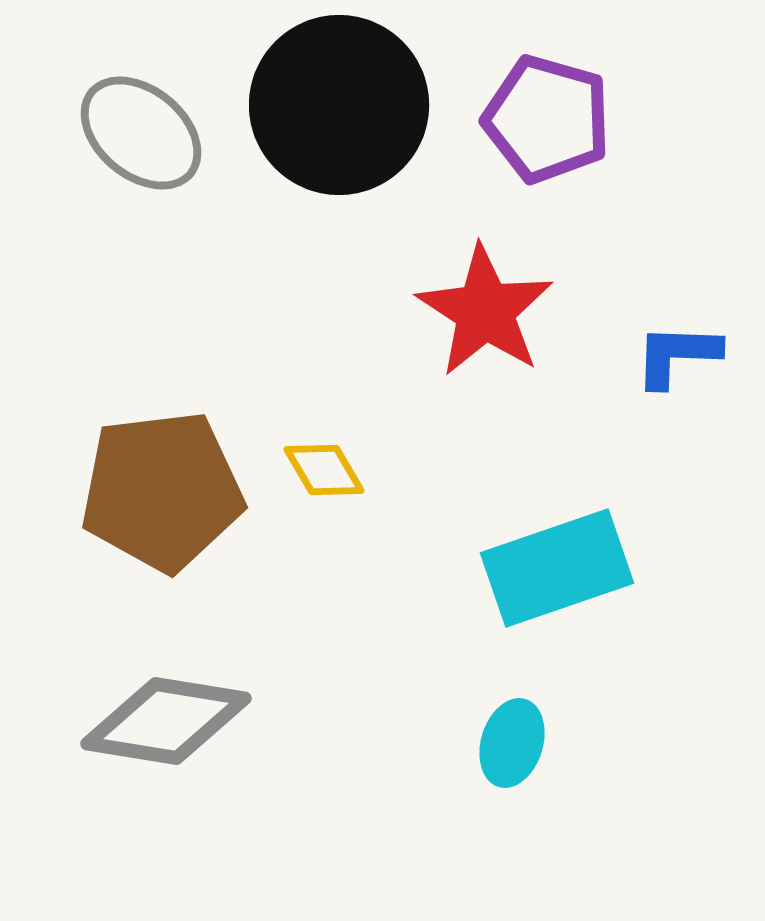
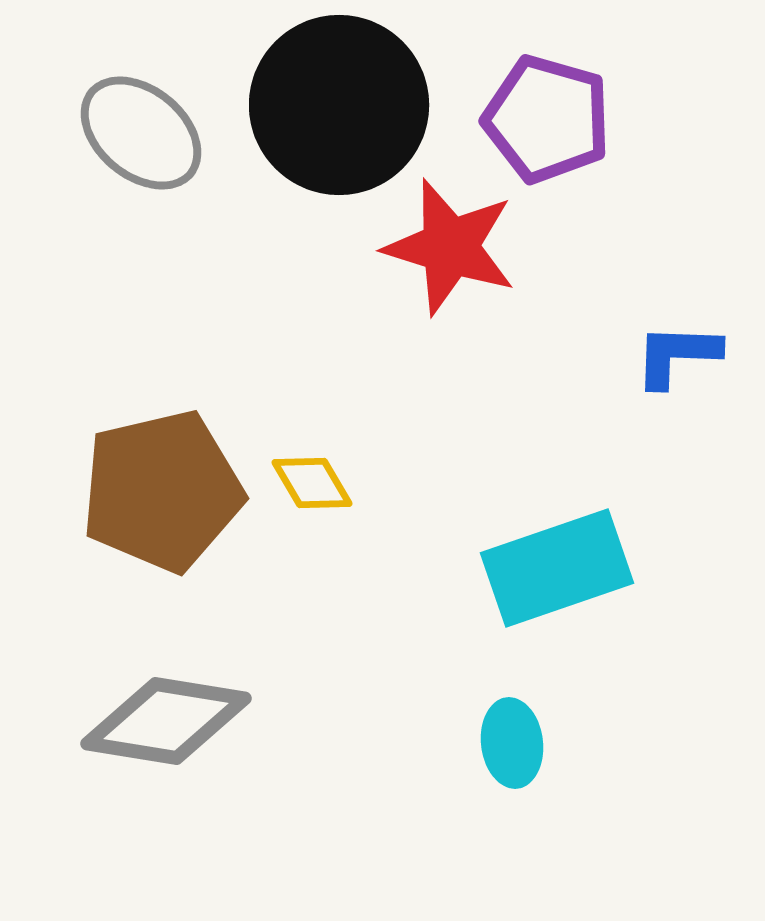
red star: moved 35 px left, 64 px up; rotated 16 degrees counterclockwise
yellow diamond: moved 12 px left, 13 px down
brown pentagon: rotated 6 degrees counterclockwise
cyan ellipse: rotated 24 degrees counterclockwise
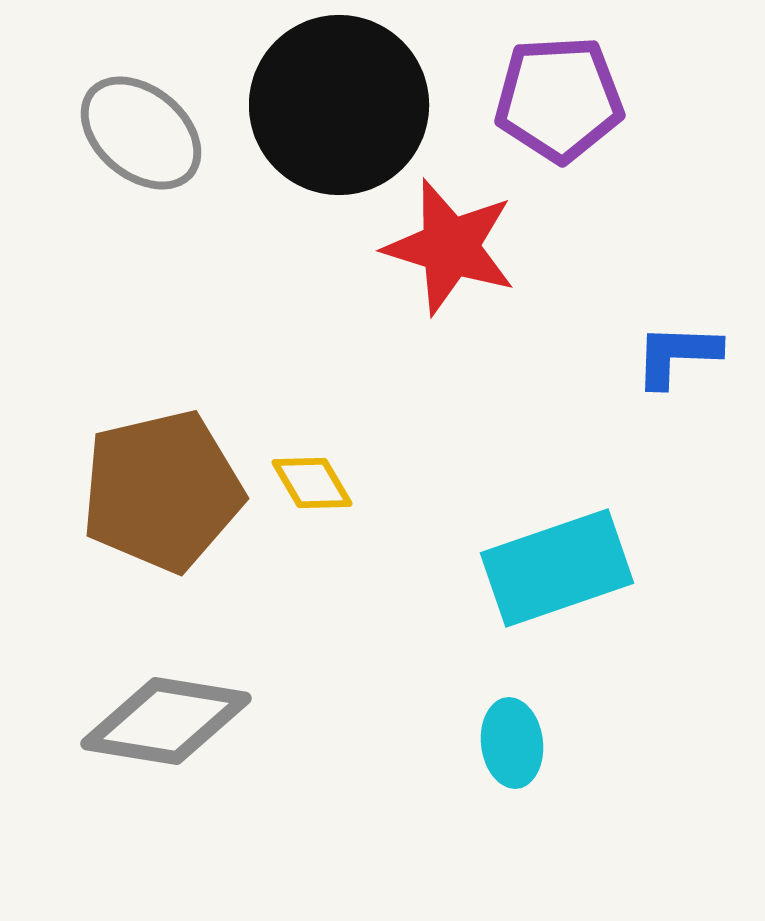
purple pentagon: moved 12 px right, 20 px up; rotated 19 degrees counterclockwise
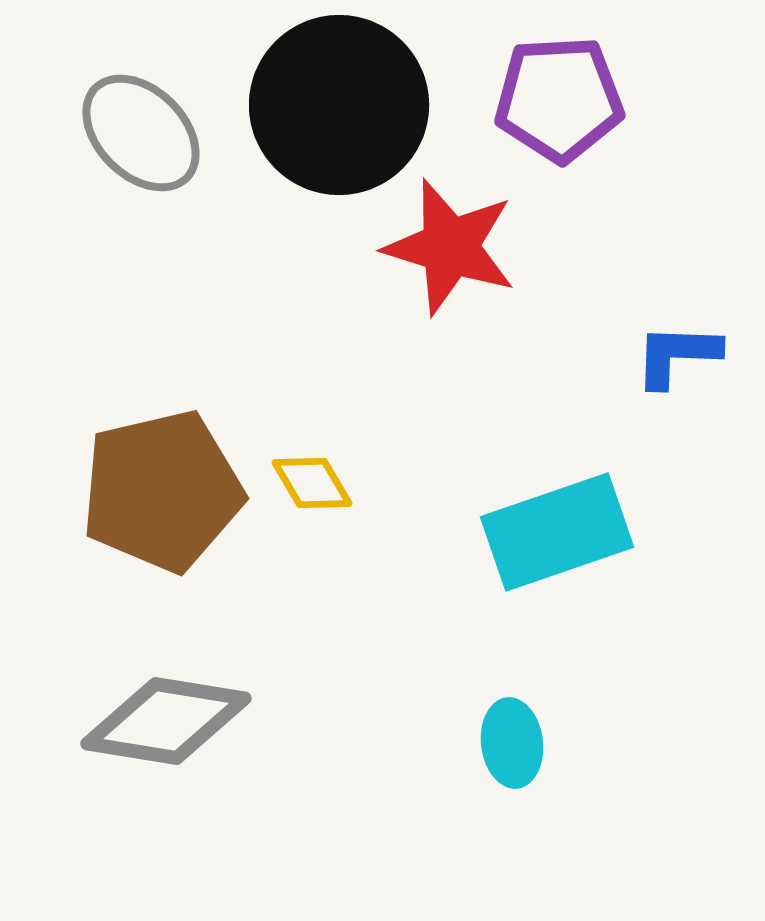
gray ellipse: rotated 5 degrees clockwise
cyan rectangle: moved 36 px up
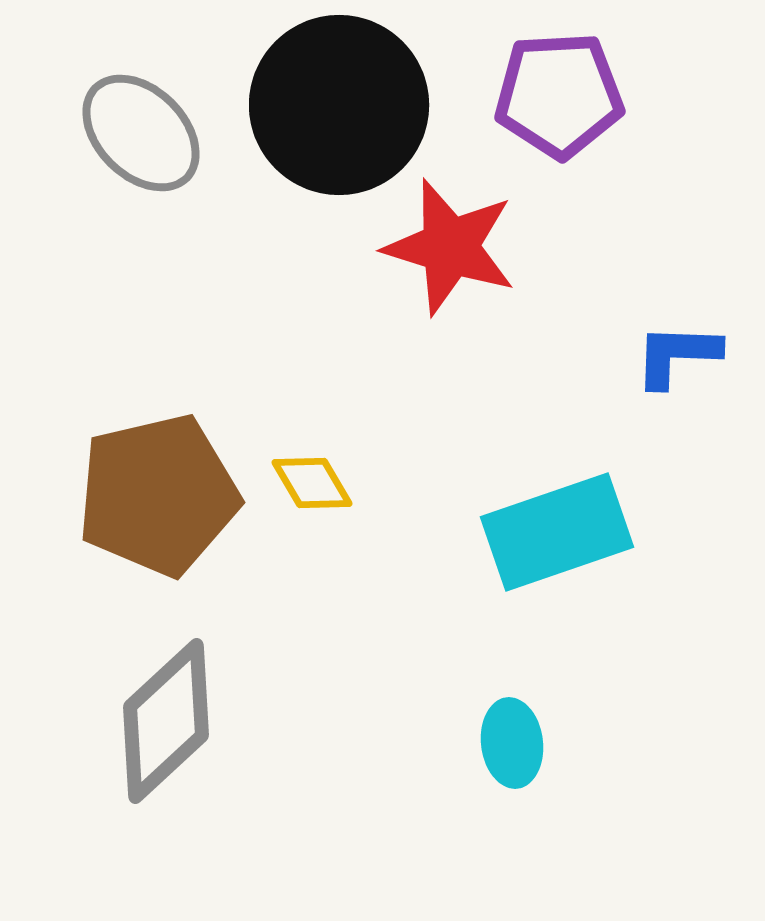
purple pentagon: moved 4 px up
brown pentagon: moved 4 px left, 4 px down
gray diamond: rotated 52 degrees counterclockwise
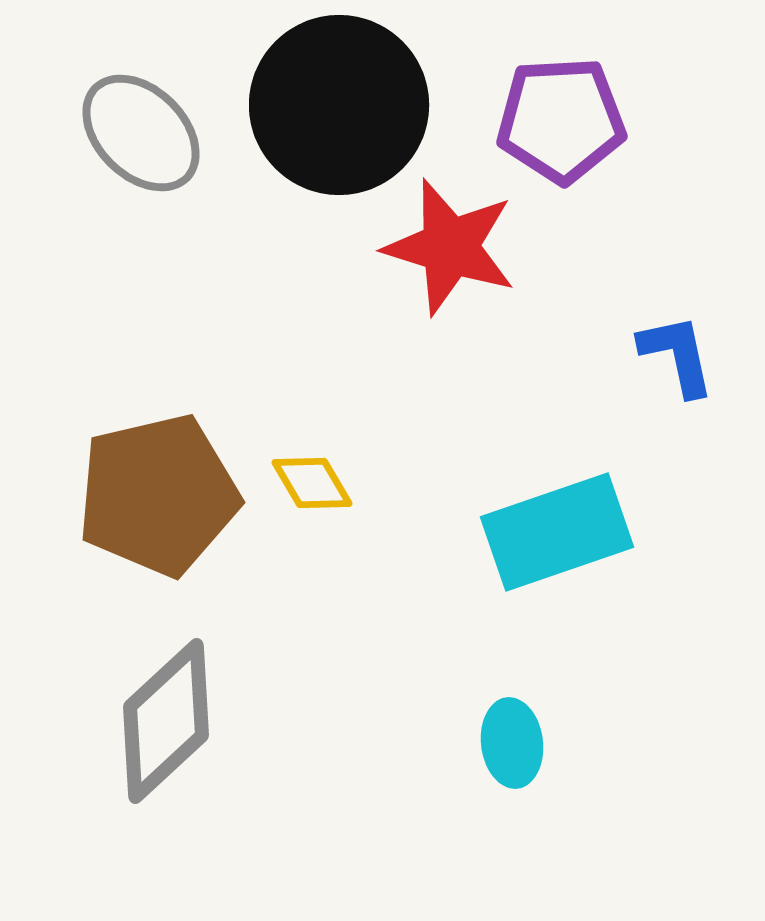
purple pentagon: moved 2 px right, 25 px down
blue L-shape: rotated 76 degrees clockwise
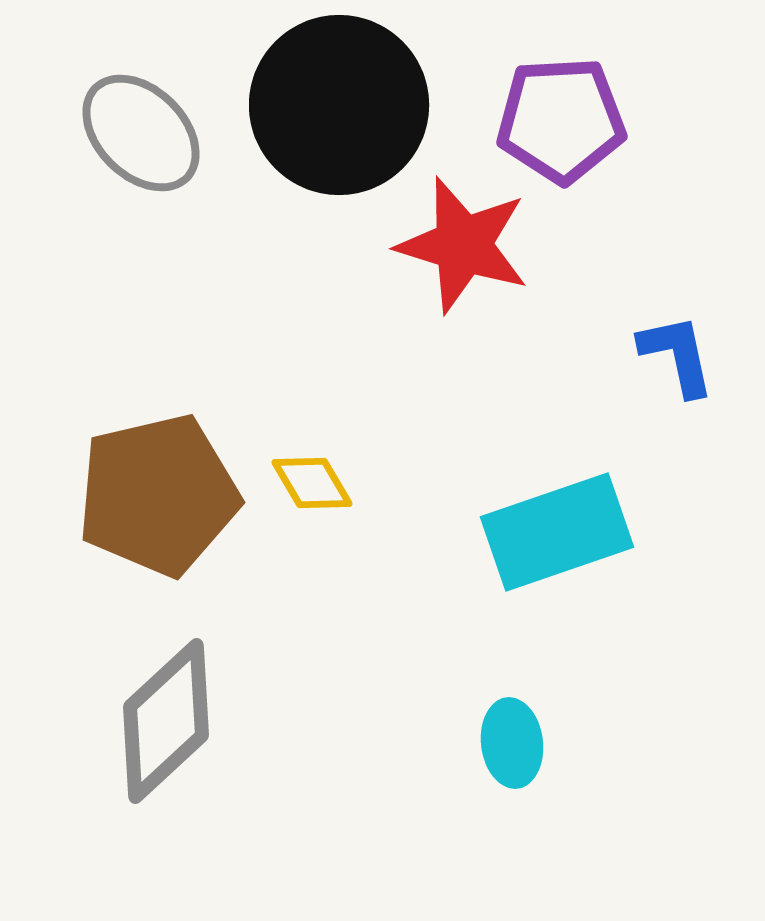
red star: moved 13 px right, 2 px up
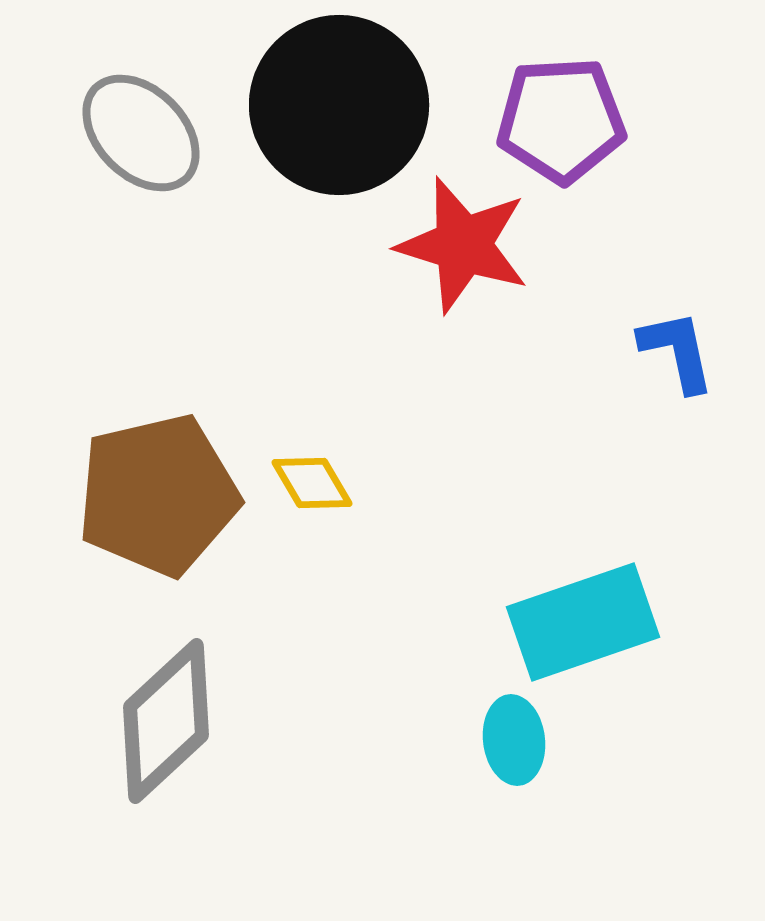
blue L-shape: moved 4 px up
cyan rectangle: moved 26 px right, 90 px down
cyan ellipse: moved 2 px right, 3 px up
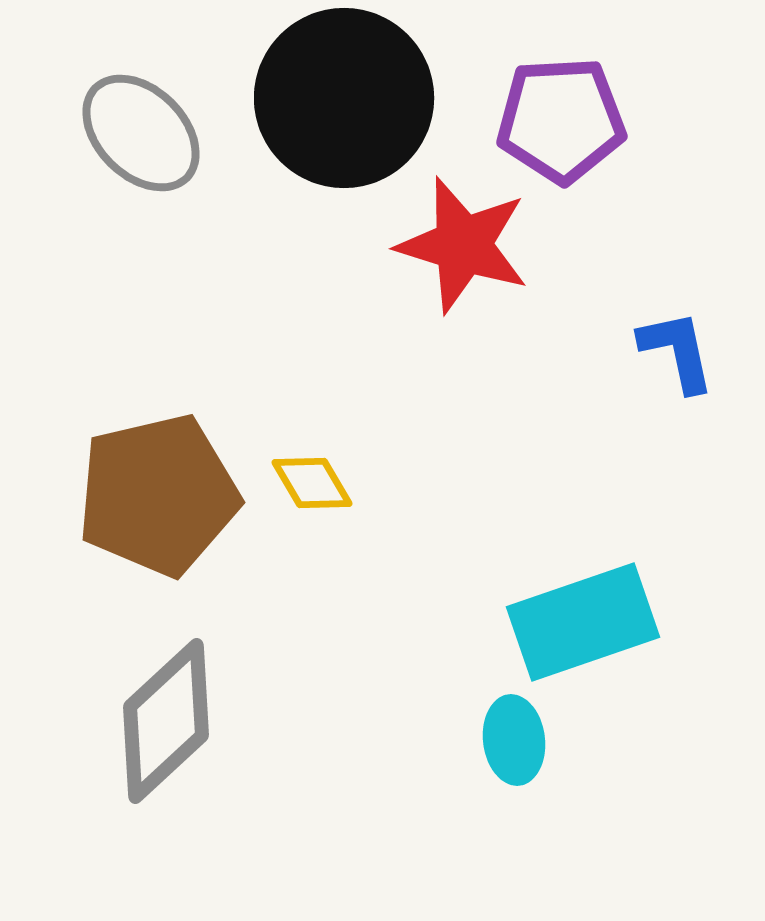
black circle: moved 5 px right, 7 px up
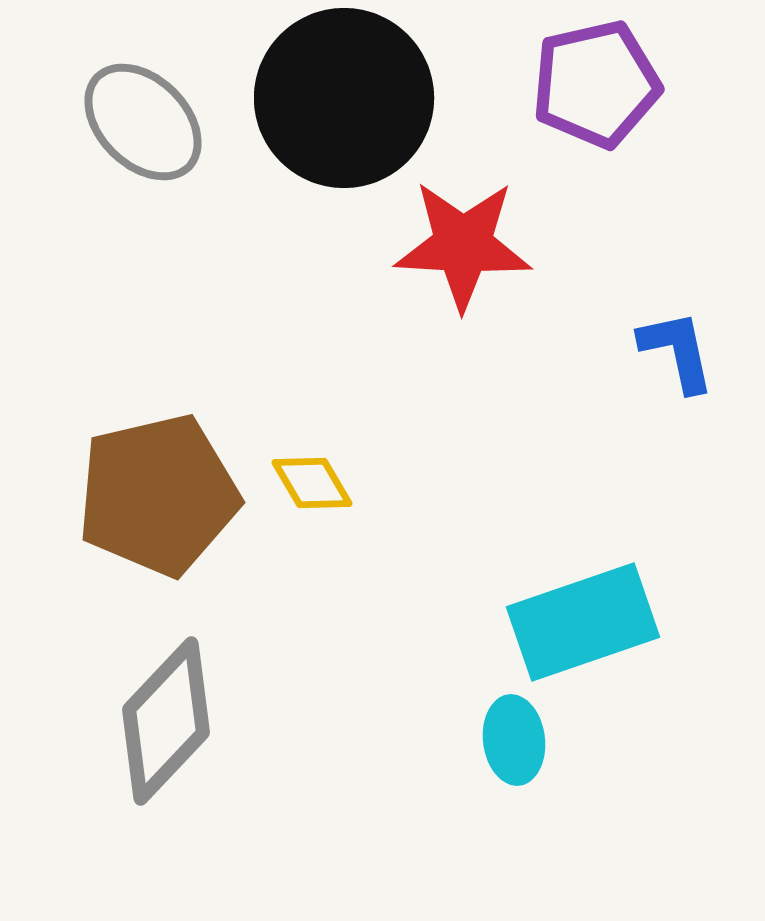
purple pentagon: moved 35 px right, 36 px up; rotated 10 degrees counterclockwise
gray ellipse: moved 2 px right, 11 px up
red star: rotated 14 degrees counterclockwise
gray diamond: rotated 4 degrees counterclockwise
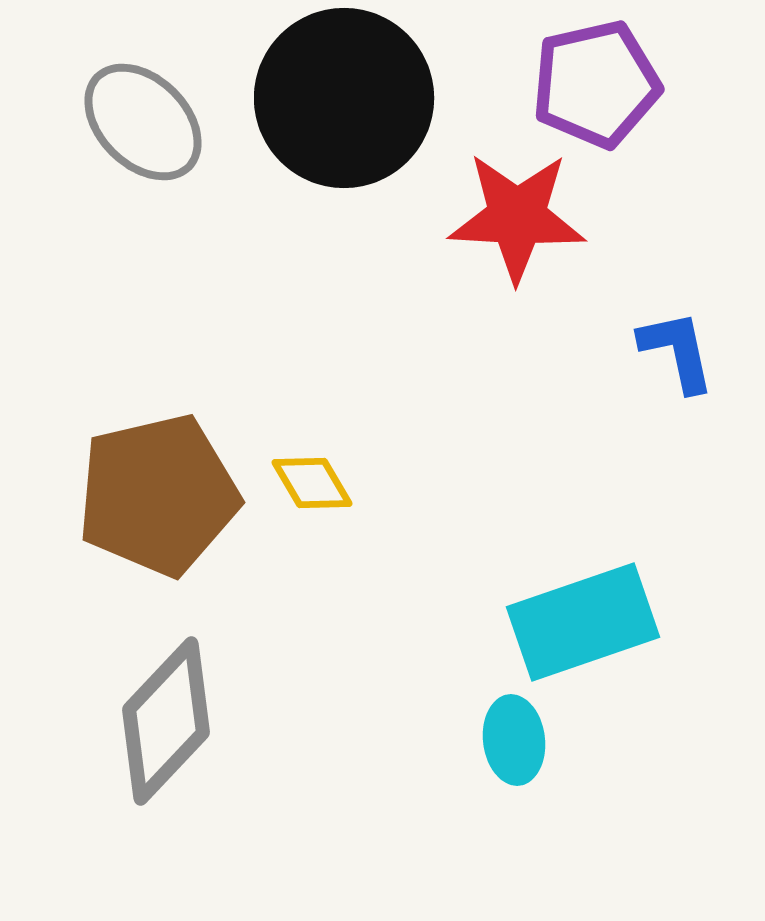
red star: moved 54 px right, 28 px up
